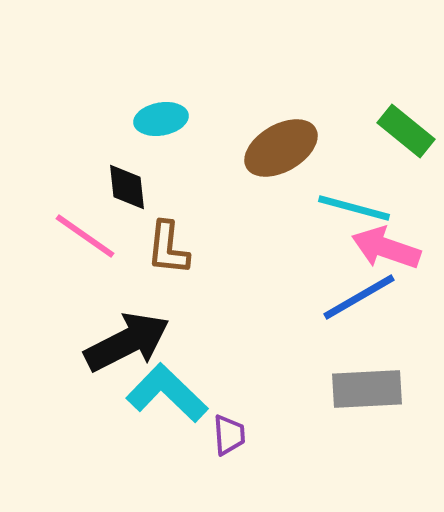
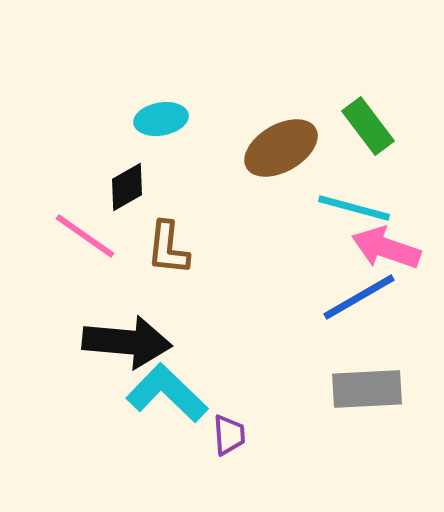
green rectangle: moved 38 px left, 5 px up; rotated 14 degrees clockwise
black diamond: rotated 66 degrees clockwise
black arrow: rotated 32 degrees clockwise
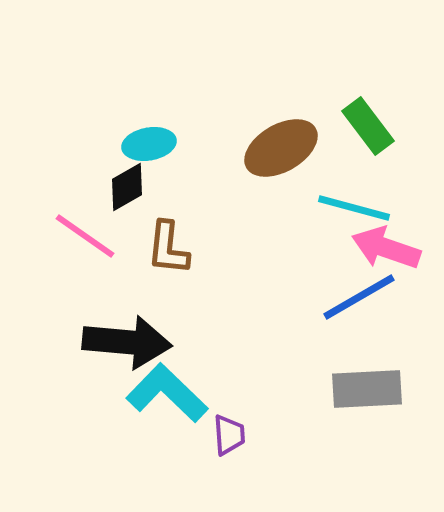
cyan ellipse: moved 12 px left, 25 px down
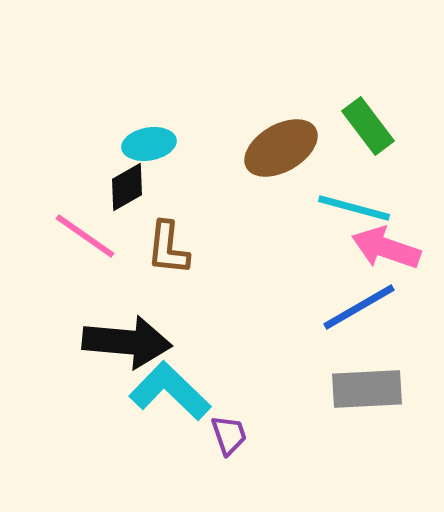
blue line: moved 10 px down
cyan L-shape: moved 3 px right, 2 px up
purple trapezoid: rotated 15 degrees counterclockwise
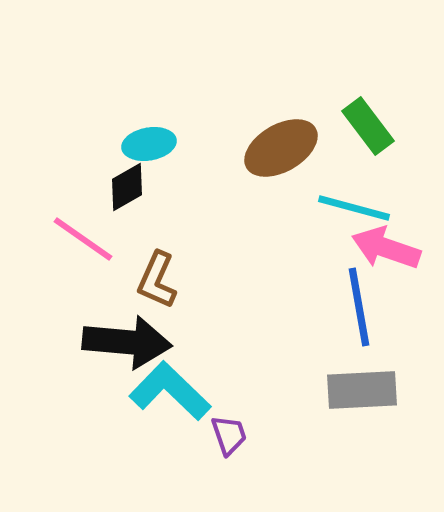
pink line: moved 2 px left, 3 px down
brown L-shape: moved 11 px left, 32 px down; rotated 18 degrees clockwise
blue line: rotated 70 degrees counterclockwise
gray rectangle: moved 5 px left, 1 px down
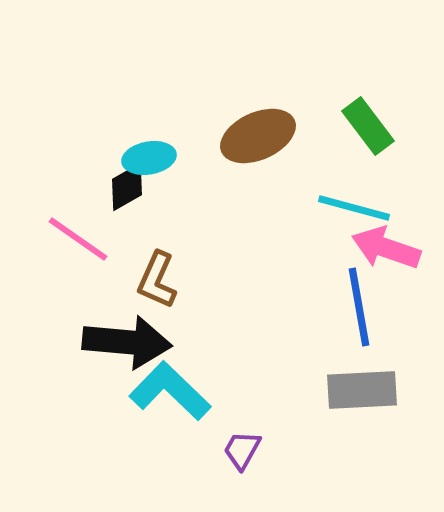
cyan ellipse: moved 14 px down
brown ellipse: moved 23 px left, 12 px up; rotated 6 degrees clockwise
pink line: moved 5 px left
purple trapezoid: moved 13 px right, 15 px down; rotated 132 degrees counterclockwise
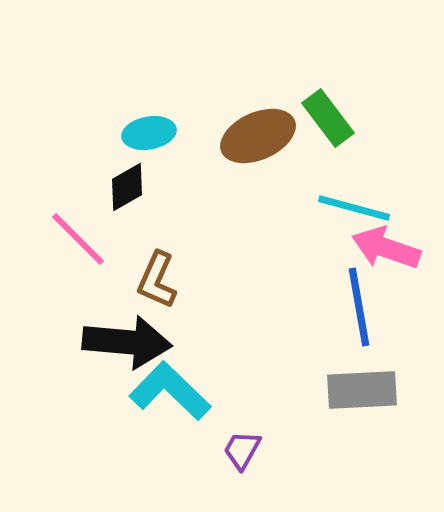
green rectangle: moved 40 px left, 8 px up
cyan ellipse: moved 25 px up
pink line: rotated 10 degrees clockwise
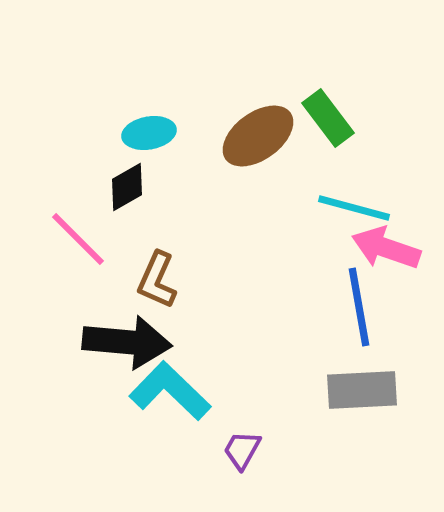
brown ellipse: rotated 12 degrees counterclockwise
